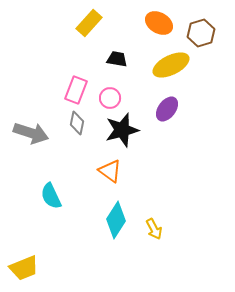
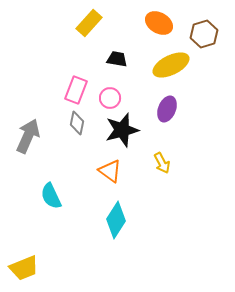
brown hexagon: moved 3 px right, 1 px down
purple ellipse: rotated 15 degrees counterclockwise
gray arrow: moved 3 px left, 3 px down; rotated 84 degrees counterclockwise
yellow arrow: moved 8 px right, 66 px up
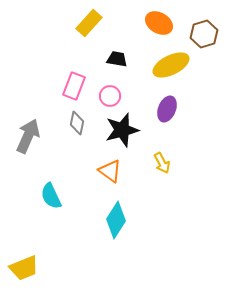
pink rectangle: moved 2 px left, 4 px up
pink circle: moved 2 px up
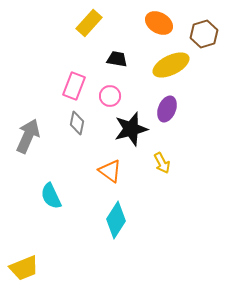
black star: moved 9 px right, 1 px up
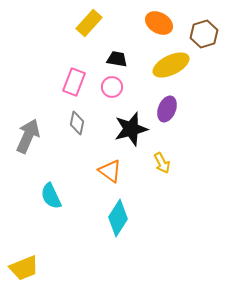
pink rectangle: moved 4 px up
pink circle: moved 2 px right, 9 px up
cyan diamond: moved 2 px right, 2 px up
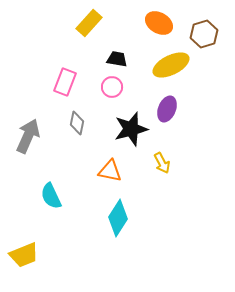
pink rectangle: moved 9 px left
orange triangle: rotated 25 degrees counterclockwise
yellow trapezoid: moved 13 px up
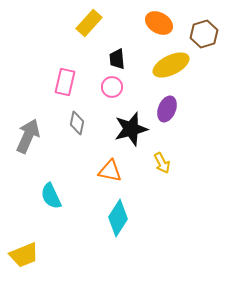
black trapezoid: rotated 105 degrees counterclockwise
pink rectangle: rotated 8 degrees counterclockwise
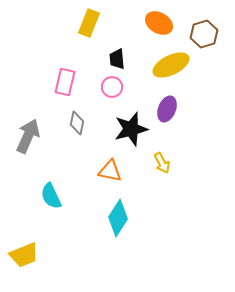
yellow rectangle: rotated 20 degrees counterclockwise
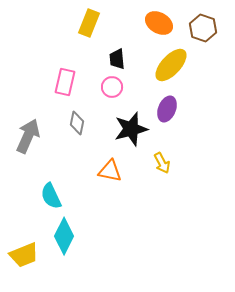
brown hexagon: moved 1 px left, 6 px up; rotated 24 degrees counterclockwise
yellow ellipse: rotated 21 degrees counterclockwise
cyan diamond: moved 54 px left, 18 px down; rotated 6 degrees counterclockwise
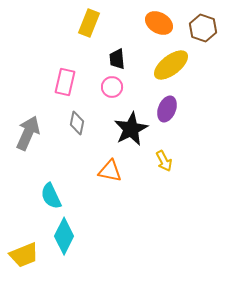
yellow ellipse: rotated 9 degrees clockwise
black star: rotated 12 degrees counterclockwise
gray arrow: moved 3 px up
yellow arrow: moved 2 px right, 2 px up
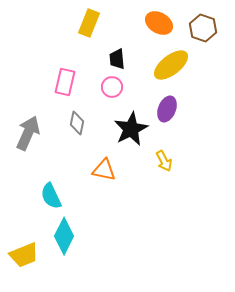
orange triangle: moved 6 px left, 1 px up
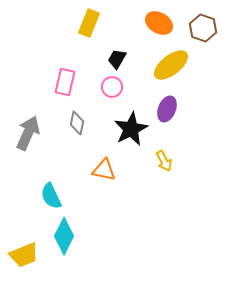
black trapezoid: rotated 35 degrees clockwise
